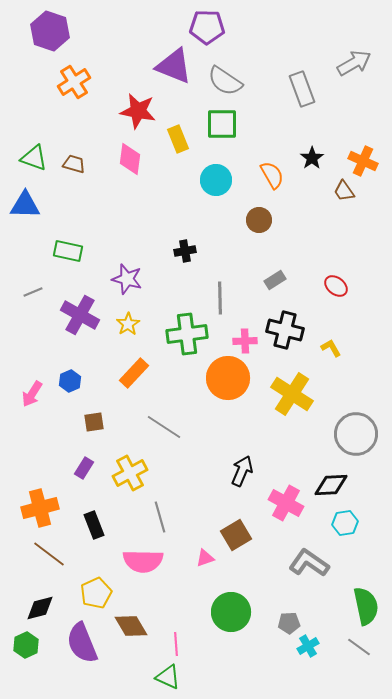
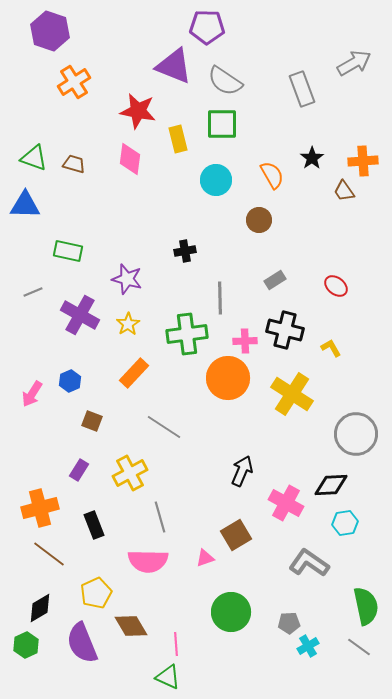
yellow rectangle at (178, 139): rotated 8 degrees clockwise
orange cross at (363, 161): rotated 28 degrees counterclockwise
brown square at (94, 422): moved 2 px left, 1 px up; rotated 30 degrees clockwise
purple rectangle at (84, 468): moved 5 px left, 2 px down
pink semicircle at (143, 561): moved 5 px right
black diamond at (40, 608): rotated 16 degrees counterclockwise
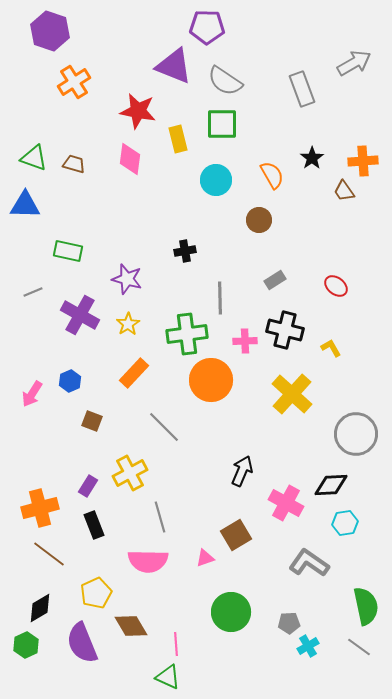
orange circle at (228, 378): moved 17 px left, 2 px down
yellow cross at (292, 394): rotated 9 degrees clockwise
gray line at (164, 427): rotated 12 degrees clockwise
purple rectangle at (79, 470): moved 9 px right, 16 px down
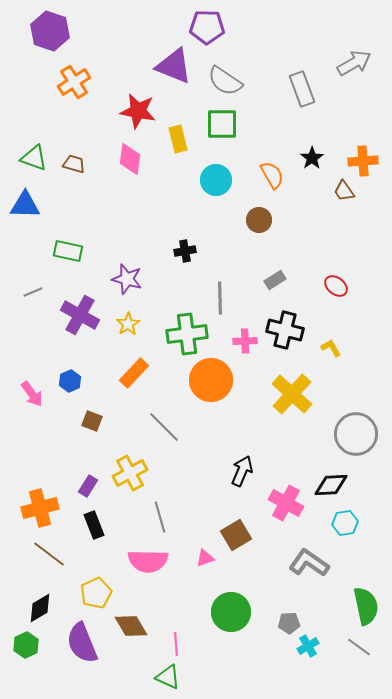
pink arrow at (32, 394): rotated 68 degrees counterclockwise
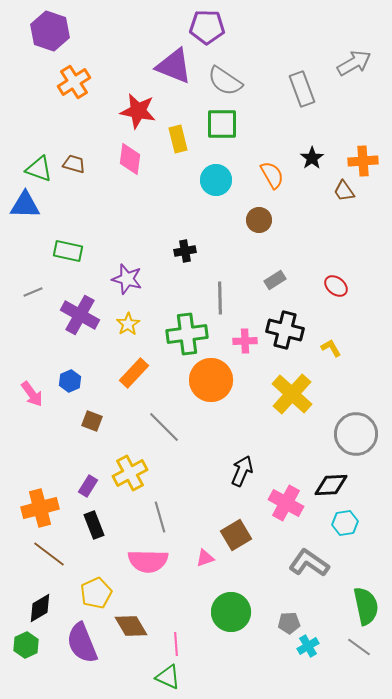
green triangle at (34, 158): moved 5 px right, 11 px down
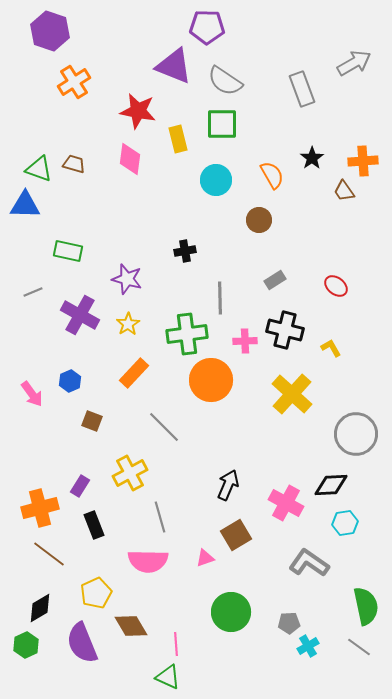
black arrow at (242, 471): moved 14 px left, 14 px down
purple rectangle at (88, 486): moved 8 px left
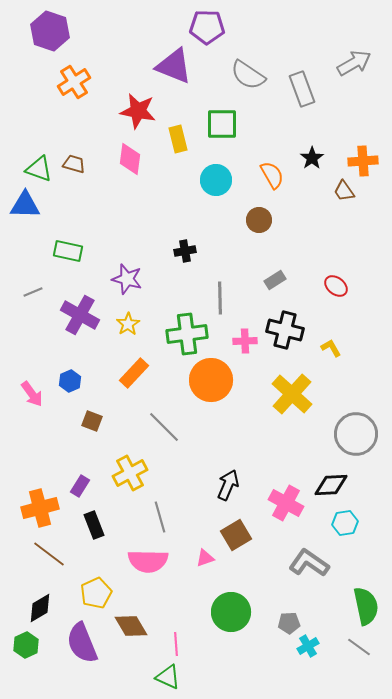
gray semicircle at (225, 81): moved 23 px right, 6 px up
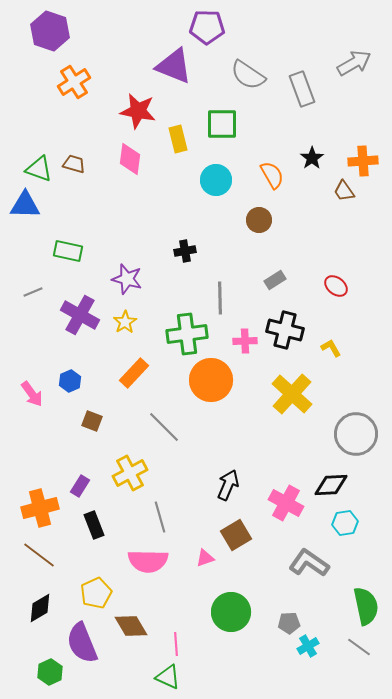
yellow star at (128, 324): moved 3 px left, 2 px up
brown line at (49, 554): moved 10 px left, 1 px down
green hexagon at (26, 645): moved 24 px right, 27 px down
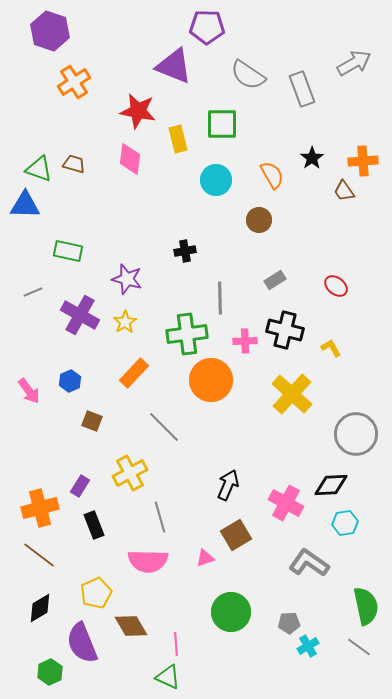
pink arrow at (32, 394): moved 3 px left, 3 px up
